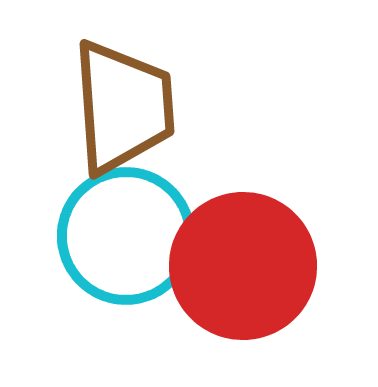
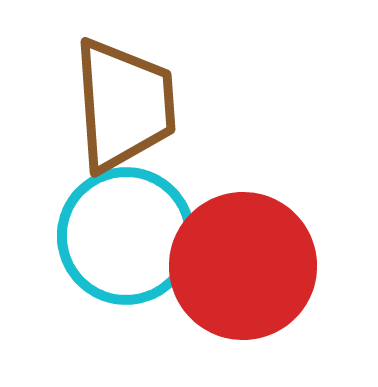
brown trapezoid: moved 1 px right, 2 px up
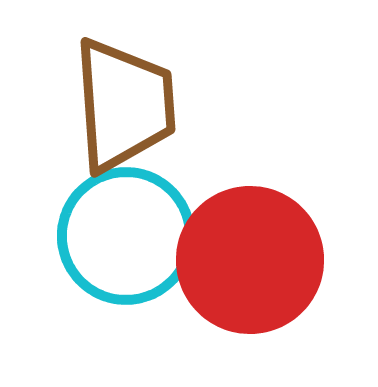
red circle: moved 7 px right, 6 px up
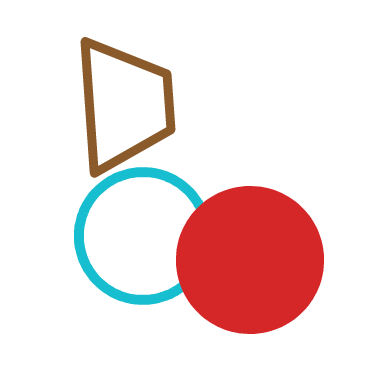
cyan circle: moved 17 px right
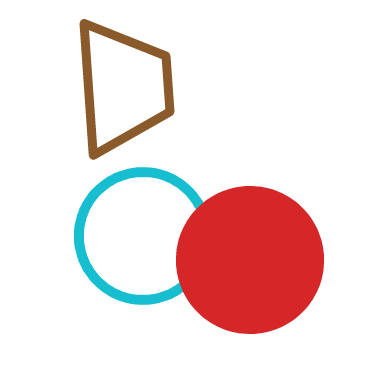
brown trapezoid: moved 1 px left, 18 px up
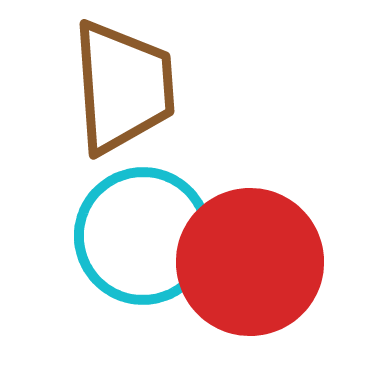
red circle: moved 2 px down
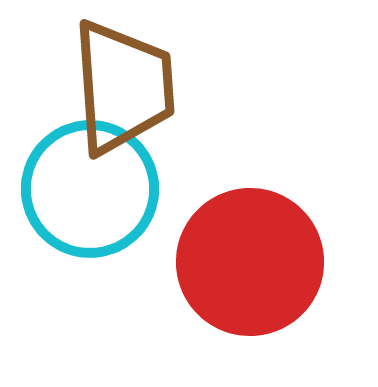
cyan circle: moved 53 px left, 47 px up
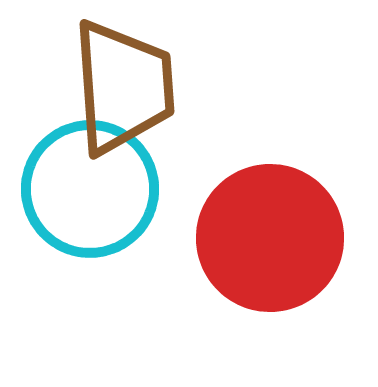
red circle: moved 20 px right, 24 px up
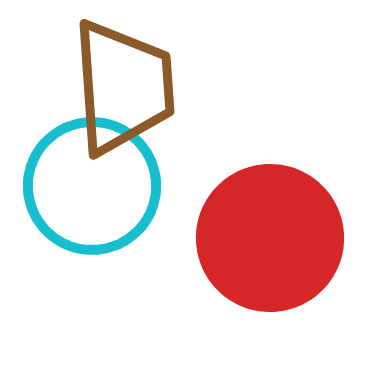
cyan circle: moved 2 px right, 3 px up
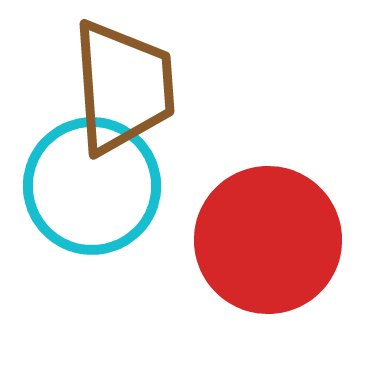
red circle: moved 2 px left, 2 px down
